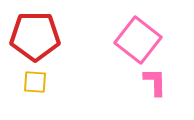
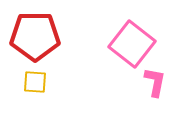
pink square: moved 6 px left, 4 px down
pink L-shape: rotated 12 degrees clockwise
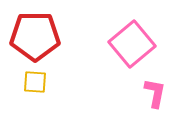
pink square: rotated 12 degrees clockwise
pink L-shape: moved 11 px down
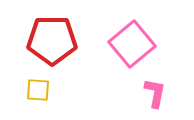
red pentagon: moved 17 px right, 4 px down
yellow square: moved 3 px right, 8 px down
